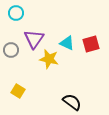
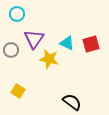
cyan circle: moved 1 px right, 1 px down
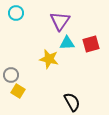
cyan circle: moved 1 px left, 1 px up
purple triangle: moved 26 px right, 18 px up
cyan triangle: rotated 28 degrees counterclockwise
gray circle: moved 25 px down
black semicircle: rotated 24 degrees clockwise
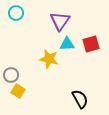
cyan triangle: moved 1 px down
black semicircle: moved 8 px right, 3 px up
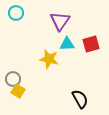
gray circle: moved 2 px right, 4 px down
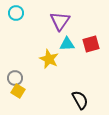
yellow star: rotated 12 degrees clockwise
gray circle: moved 2 px right, 1 px up
black semicircle: moved 1 px down
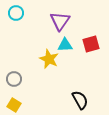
cyan triangle: moved 2 px left, 1 px down
gray circle: moved 1 px left, 1 px down
yellow square: moved 4 px left, 14 px down
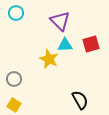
purple triangle: rotated 20 degrees counterclockwise
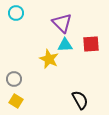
purple triangle: moved 2 px right, 2 px down
red square: rotated 12 degrees clockwise
yellow square: moved 2 px right, 4 px up
